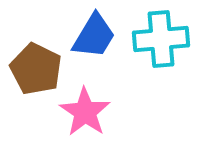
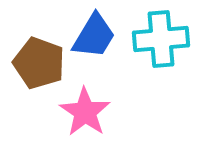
brown pentagon: moved 3 px right, 6 px up; rotated 6 degrees counterclockwise
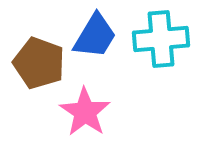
blue trapezoid: moved 1 px right
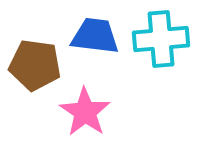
blue trapezoid: rotated 114 degrees counterclockwise
brown pentagon: moved 4 px left, 2 px down; rotated 12 degrees counterclockwise
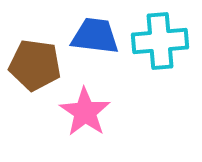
cyan cross: moved 1 px left, 2 px down
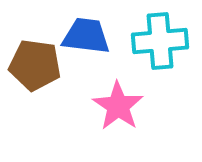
blue trapezoid: moved 9 px left
pink star: moved 33 px right, 6 px up
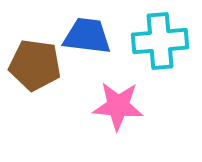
blue trapezoid: moved 1 px right
pink star: rotated 30 degrees counterclockwise
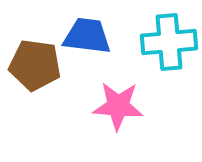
cyan cross: moved 9 px right, 1 px down
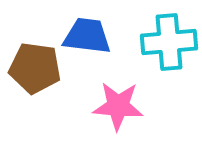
brown pentagon: moved 3 px down
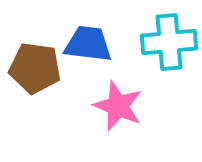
blue trapezoid: moved 1 px right, 8 px down
pink star: rotated 18 degrees clockwise
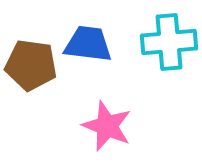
brown pentagon: moved 4 px left, 3 px up
pink star: moved 11 px left, 20 px down
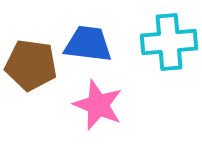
pink star: moved 9 px left, 21 px up
